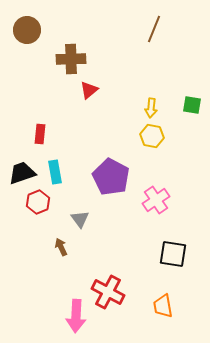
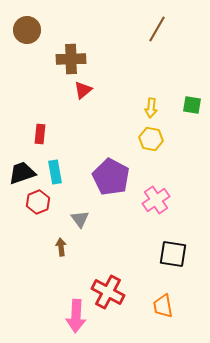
brown line: moved 3 px right; rotated 8 degrees clockwise
red triangle: moved 6 px left
yellow hexagon: moved 1 px left, 3 px down
brown arrow: rotated 18 degrees clockwise
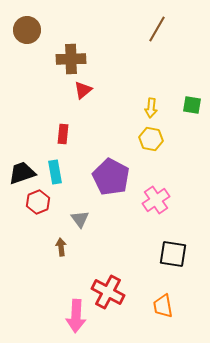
red rectangle: moved 23 px right
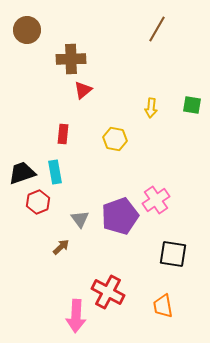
yellow hexagon: moved 36 px left
purple pentagon: moved 9 px right, 39 px down; rotated 24 degrees clockwise
brown arrow: rotated 54 degrees clockwise
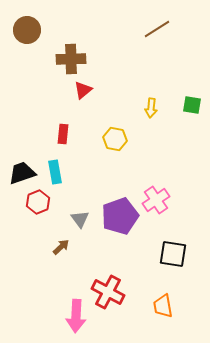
brown line: rotated 28 degrees clockwise
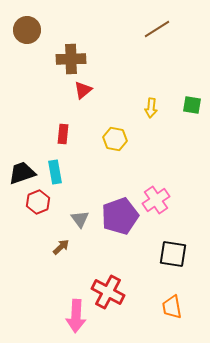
orange trapezoid: moved 9 px right, 1 px down
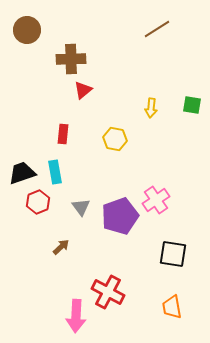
gray triangle: moved 1 px right, 12 px up
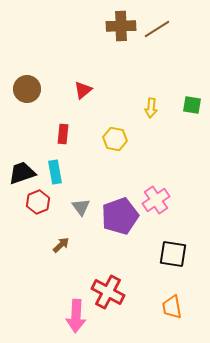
brown circle: moved 59 px down
brown cross: moved 50 px right, 33 px up
brown arrow: moved 2 px up
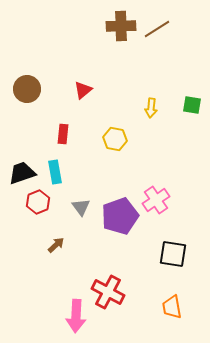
brown arrow: moved 5 px left
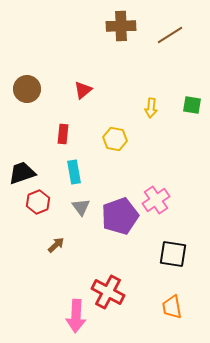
brown line: moved 13 px right, 6 px down
cyan rectangle: moved 19 px right
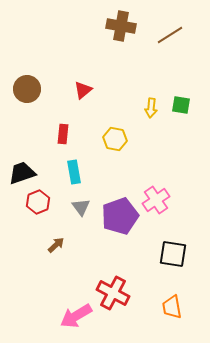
brown cross: rotated 12 degrees clockwise
green square: moved 11 px left
red cross: moved 5 px right, 1 px down
pink arrow: rotated 56 degrees clockwise
